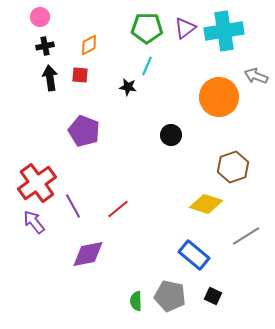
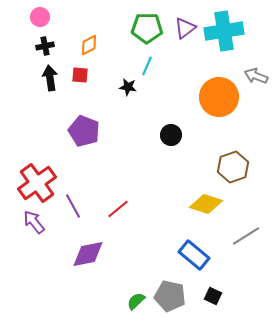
green semicircle: rotated 48 degrees clockwise
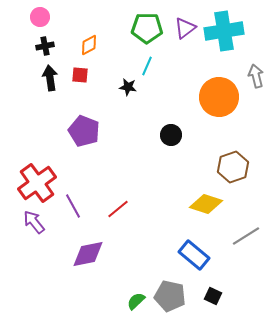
gray arrow: rotated 55 degrees clockwise
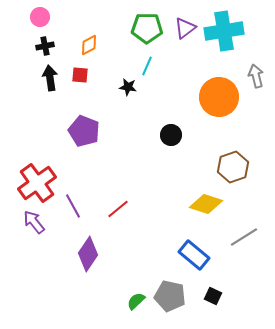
gray line: moved 2 px left, 1 px down
purple diamond: rotated 44 degrees counterclockwise
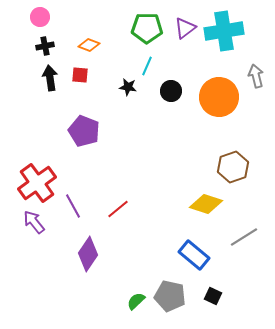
orange diamond: rotated 50 degrees clockwise
black circle: moved 44 px up
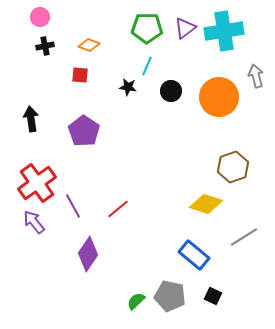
black arrow: moved 19 px left, 41 px down
purple pentagon: rotated 12 degrees clockwise
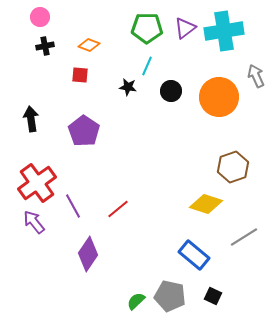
gray arrow: rotated 10 degrees counterclockwise
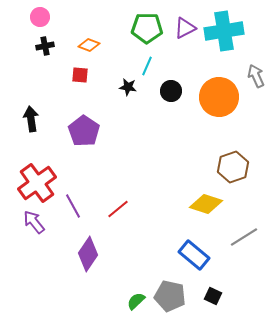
purple triangle: rotated 10 degrees clockwise
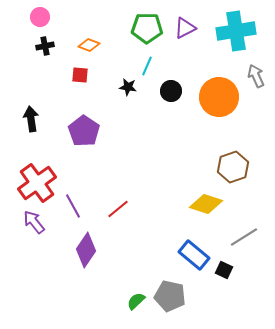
cyan cross: moved 12 px right
purple diamond: moved 2 px left, 4 px up
black square: moved 11 px right, 26 px up
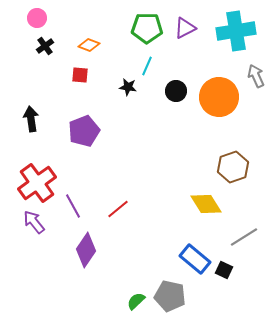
pink circle: moved 3 px left, 1 px down
black cross: rotated 24 degrees counterclockwise
black circle: moved 5 px right
purple pentagon: rotated 16 degrees clockwise
yellow diamond: rotated 40 degrees clockwise
blue rectangle: moved 1 px right, 4 px down
